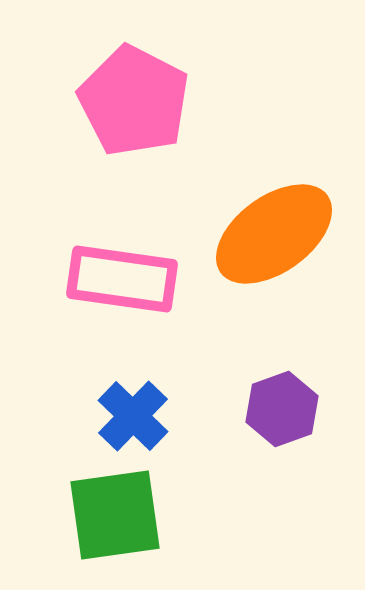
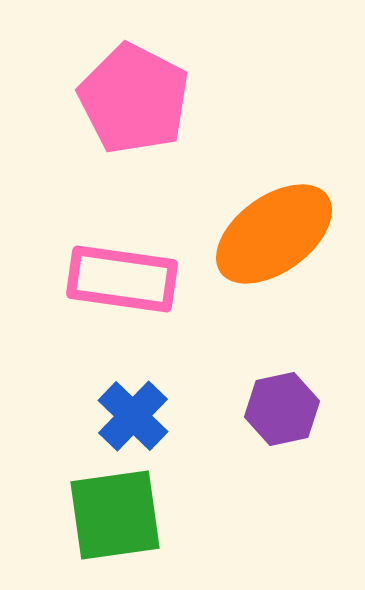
pink pentagon: moved 2 px up
purple hexagon: rotated 8 degrees clockwise
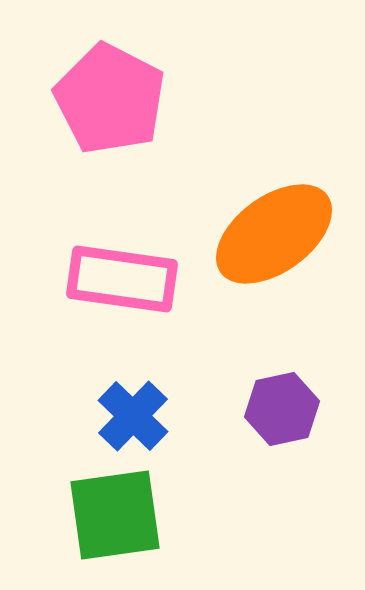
pink pentagon: moved 24 px left
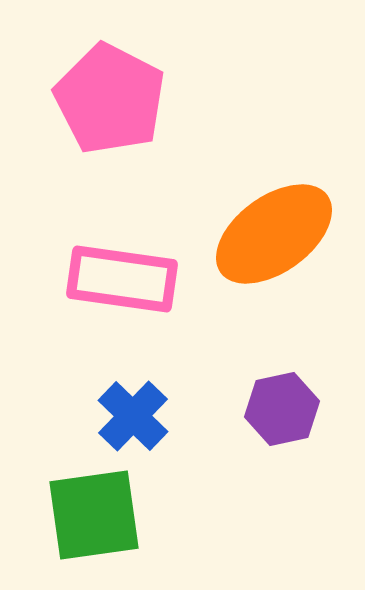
green square: moved 21 px left
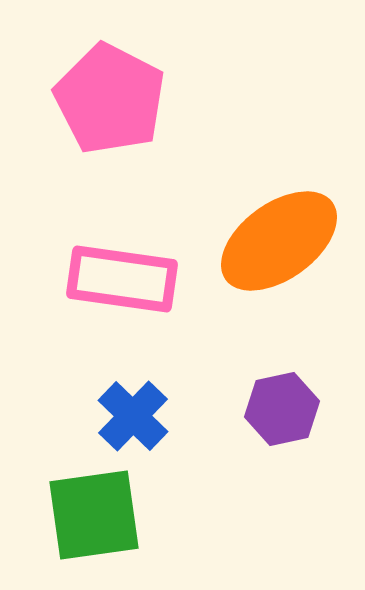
orange ellipse: moved 5 px right, 7 px down
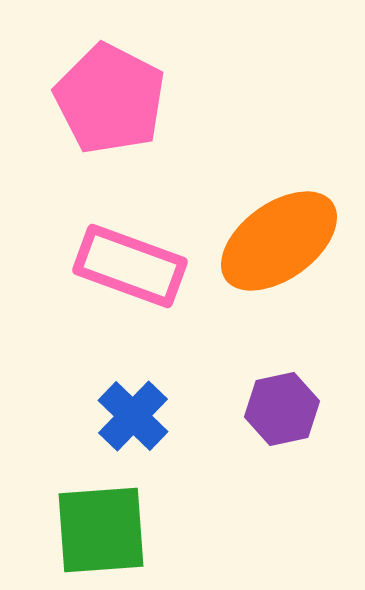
pink rectangle: moved 8 px right, 13 px up; rotated 12 degrees clockwise
green square: moved 7 px right, 15 px down; rotated 4 degrees clockwise
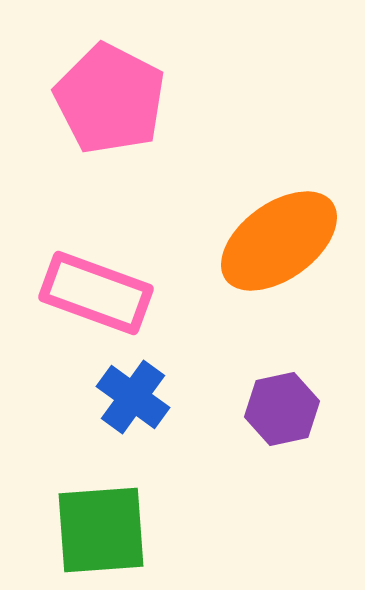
pink rectangle: moved 34 px left, 27 px down
blue cross: moved 19 px up; rotated 8 degrees counterclockwise
